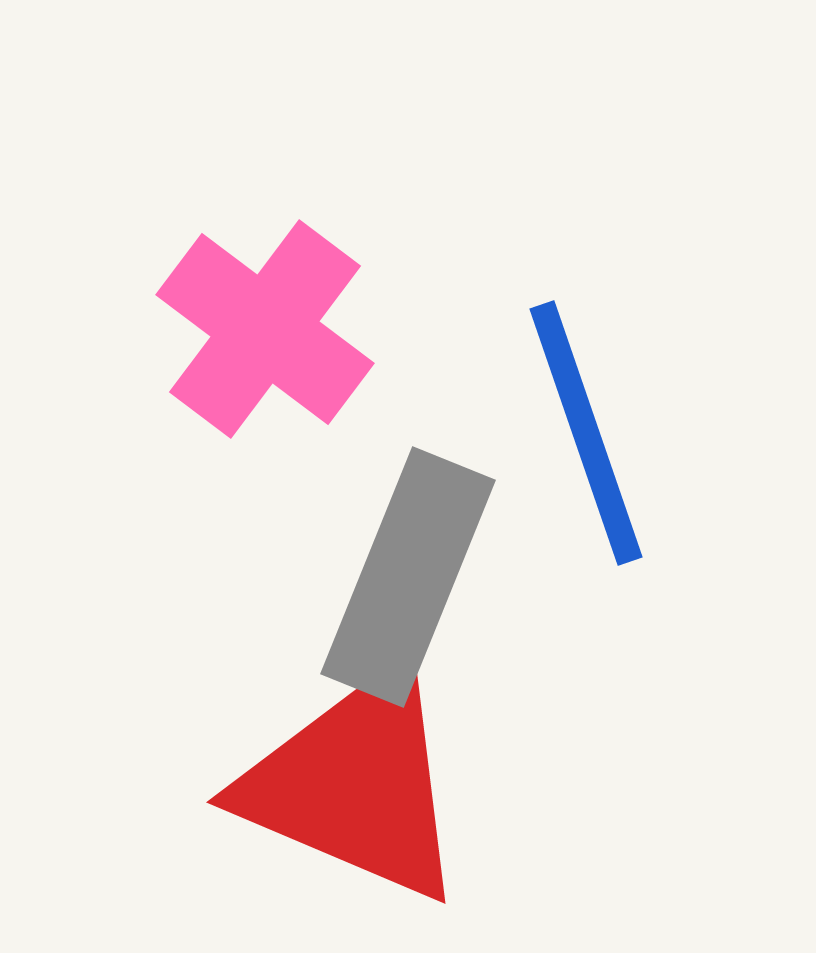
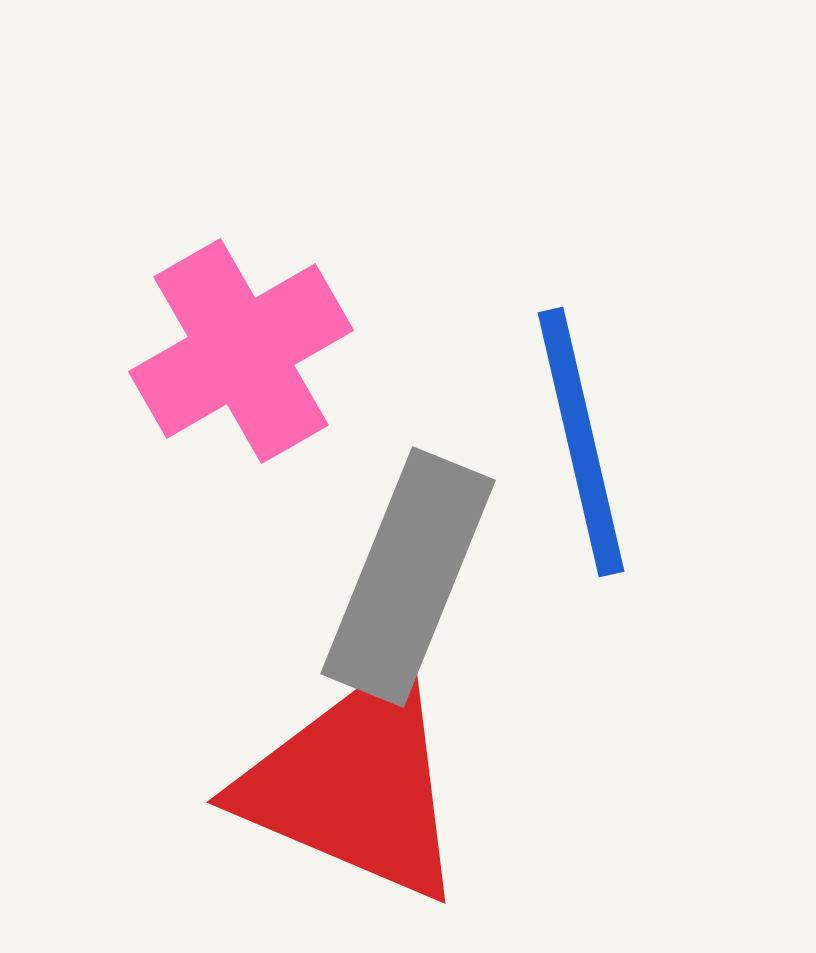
pink cross: moved 24 px left, 22 px down; rotated 23 degrees clockwise
blue line: moved 5 px left, 9 px down; rotated 6 degrees clockwise
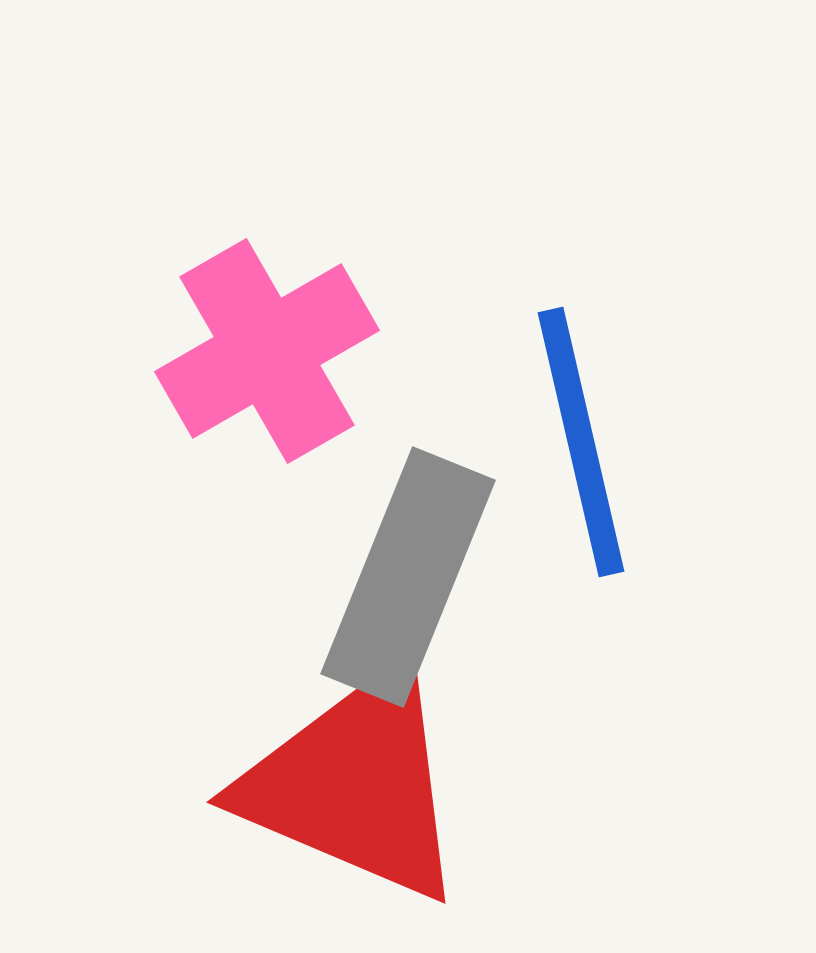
pink cross: moved 26 px right
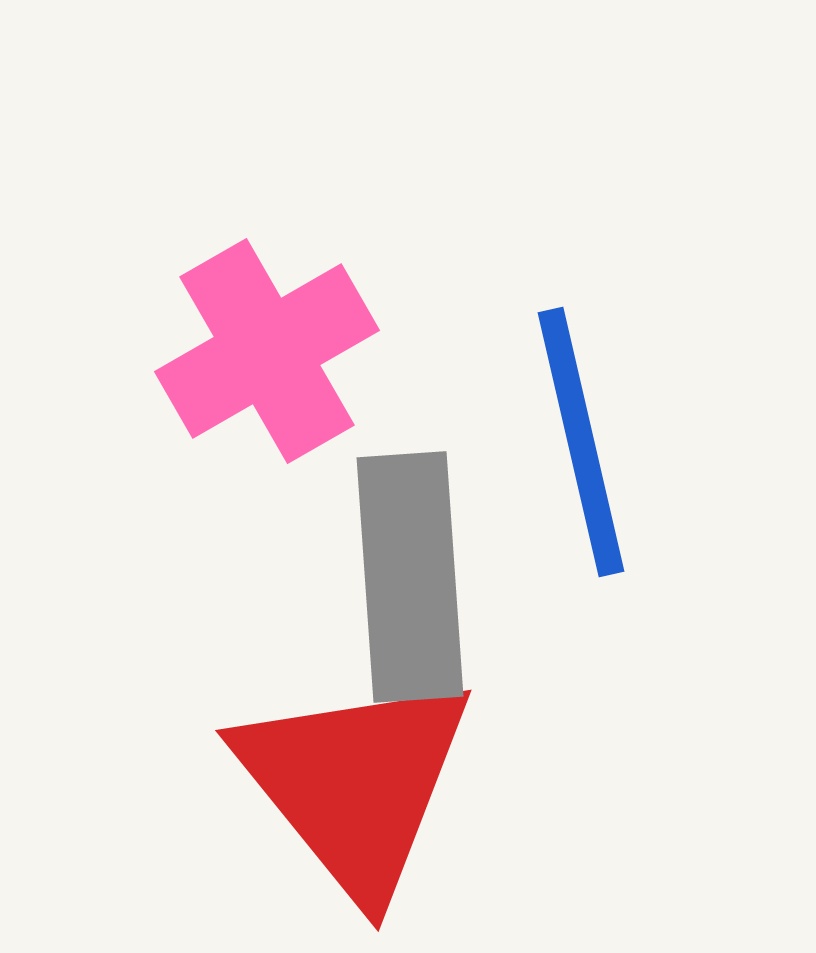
gray rectangle: moved 2 px right; rotated 26 degrees counterclockwise
red triangle: rotated 28 degrees clockwise
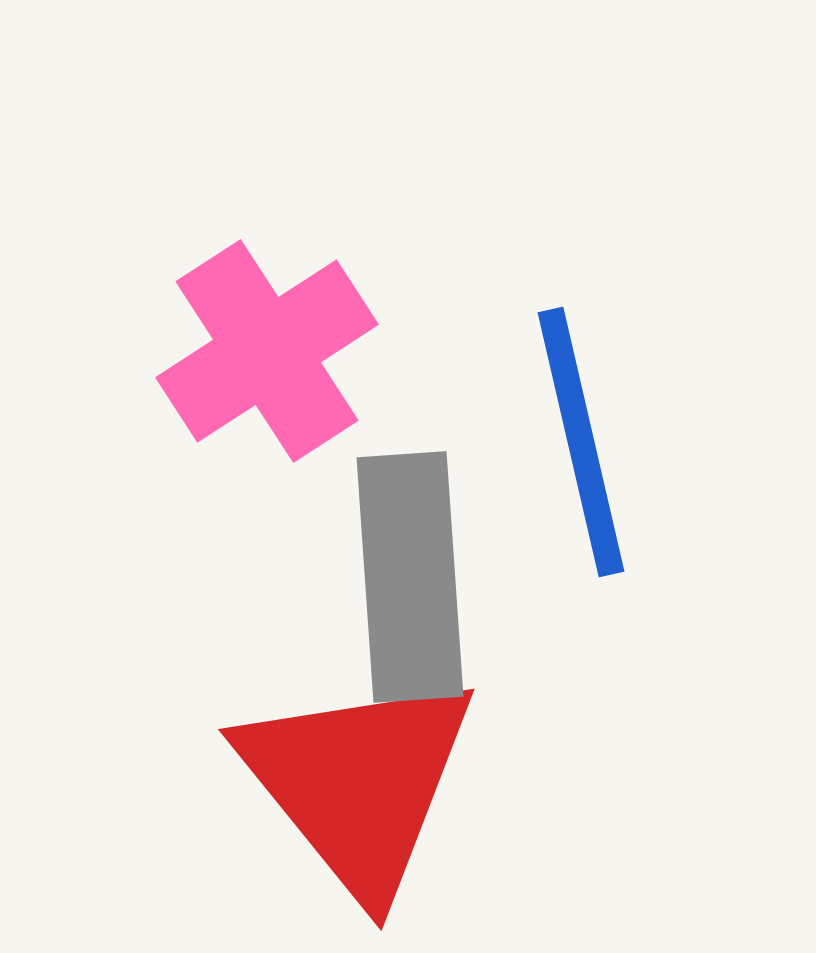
pink cross: rotated 3 degrees counterclockwise
red triangle: moved 3 px right, 1 px up
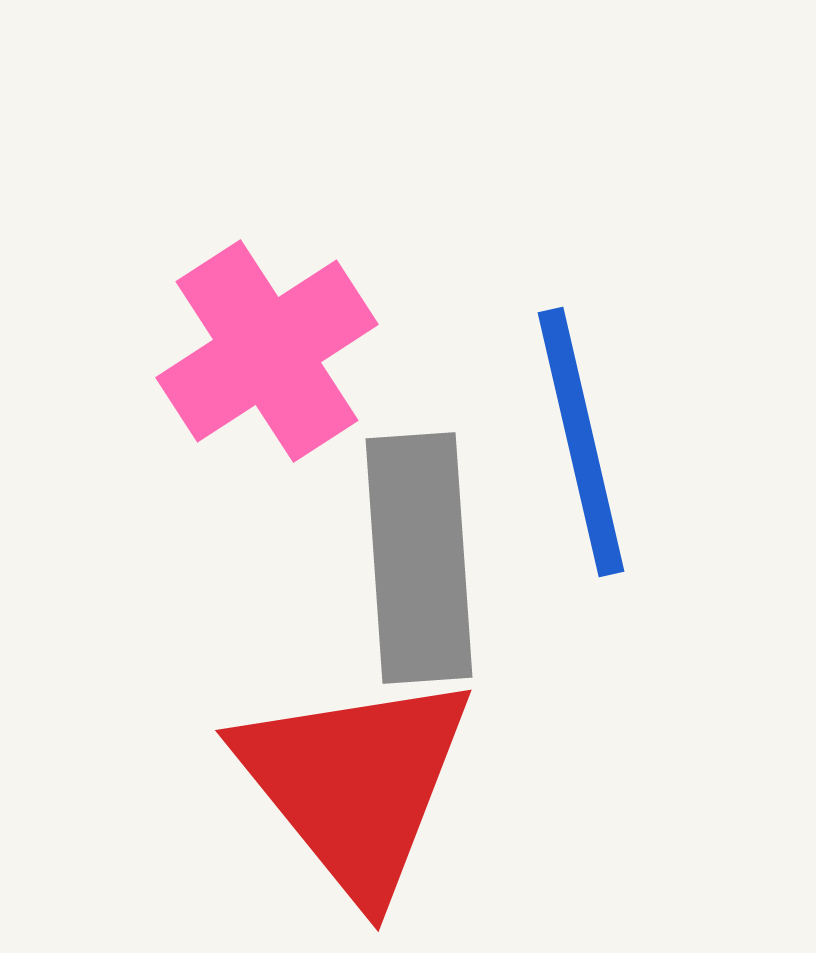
gray rectangle: moved 9 px right, 19 px up
red triangle: moved 3 px left, 1 px down
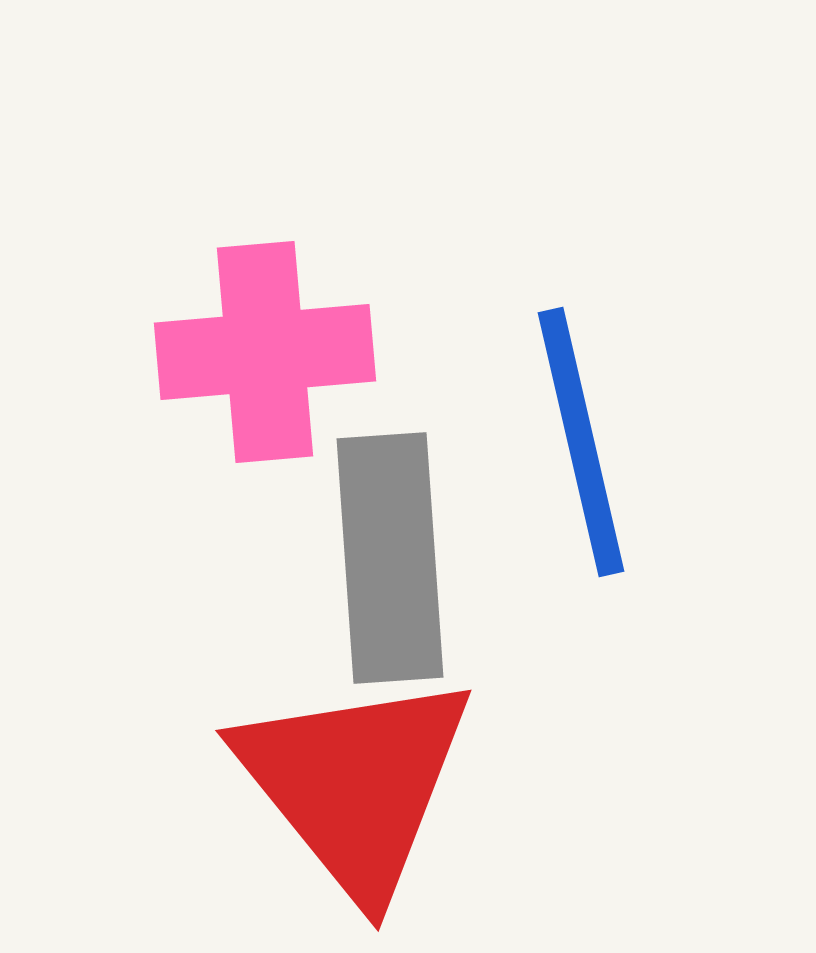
pink cross: moved 2 px left, 1 px down; rotated 28 degrees clockwise
gray rectangle: moved 29 px left
